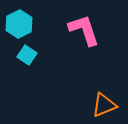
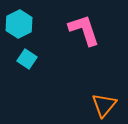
cyan square: moved 4 px down
orange triangle: rotated 28 degrees counterclockwise
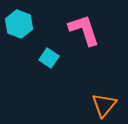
cyan hexagon: rotated 12 degrees counterclockwise
cyan square: moved 22 px right, 1 px up
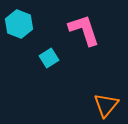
cyan square: rotated 24 degrees clockwise
orange triangle: moved 2 px right
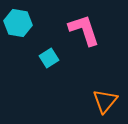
cyan hexagon: moved 1 px left, 1 px up; rotated 12 degrees counterclockwise
orange triangle: moved 1 px left, 4 px up
